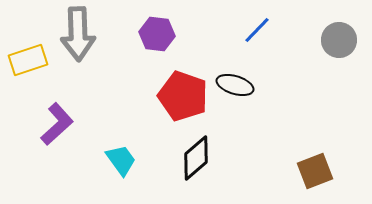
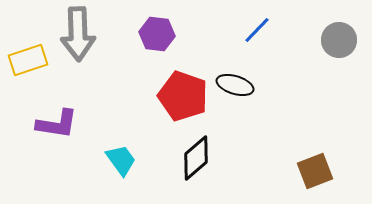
purple L-shape: rotated 51 degrees clockwise
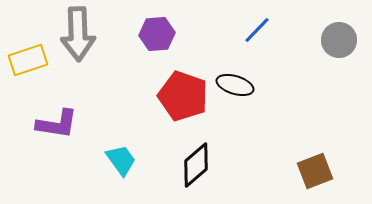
purple hexagon: rotated 12 degrees counterclockwise
black diamond: moved 7 px down
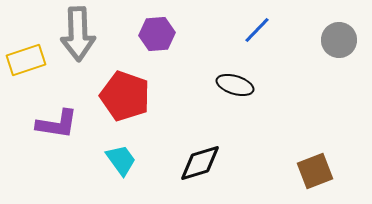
yellow rectangle: moved 2 px left
red pentagon: moved 58 px left
black diamond: moved 4 px right, 2 px up; rotated 24 degrees clockwise
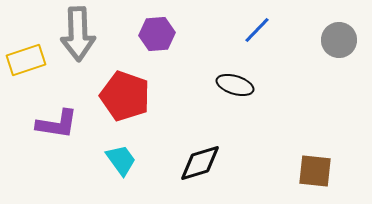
brown square: rotated 27 degrees clockwise
